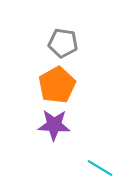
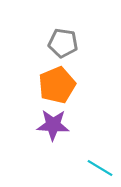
orange pentagon: rotated 6 degrees clockwise
purple star: moved 1 px left
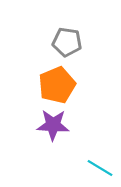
gray pentagon: moved 4 px right, 1 px up
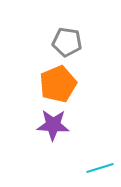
orange pentagon: moved 1 px right, 1 px up
cyan line: rotated 48 degrees counterclockwise
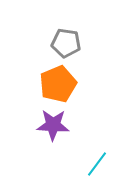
gray pentagon: moved 1 px left, 1 px down
cyan line: moved 3 px left, 4 px up; rotated 36 degrees counterclockwise
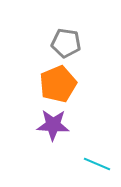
cyan line: rotated 76 degrees clockwise
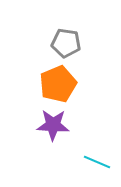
cyan line: moved 2 px up
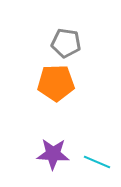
orange pentagon: moved 2 px left, 1 px up; rotated 21 degrees clockwise
purple star: moved 29 px down
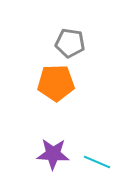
gray pentagon: moved 4 px right
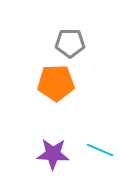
gray pentagon: rotated 8 degrees counterclockwise
cyan line: moved 3 px right, 12 px up
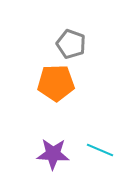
gray pentagon: moved 1 px right, 1 px down; rotated 20 degrees clockwise
